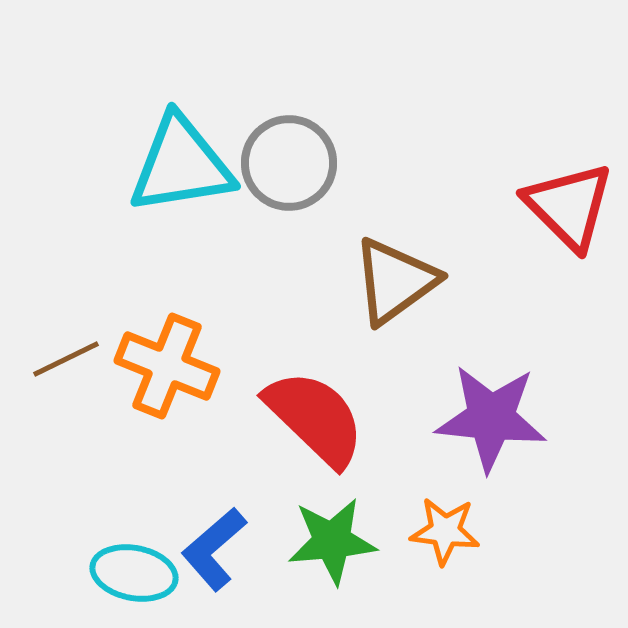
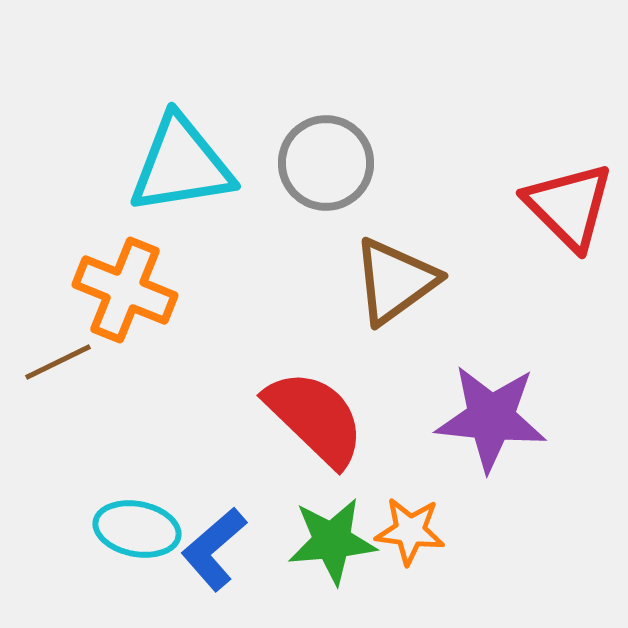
gray circle: moved 37 px right
brown line: moved 8 px left, 3 px down
orange cross: moved 42 px left, 76 px up
orange star: moved 35 px left
cyan ellipse: moved 3 px right, 44 px up
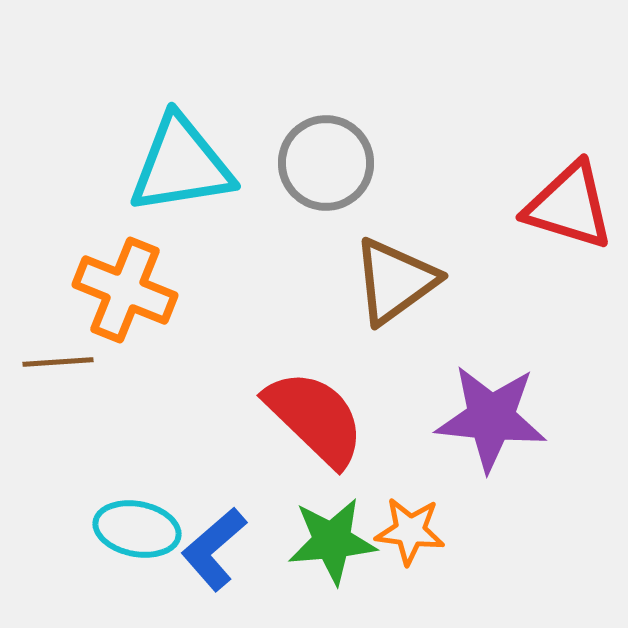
red triangle: rotated 28 degrees counterclockwise
brown line: rotated 22 degrees clockwise
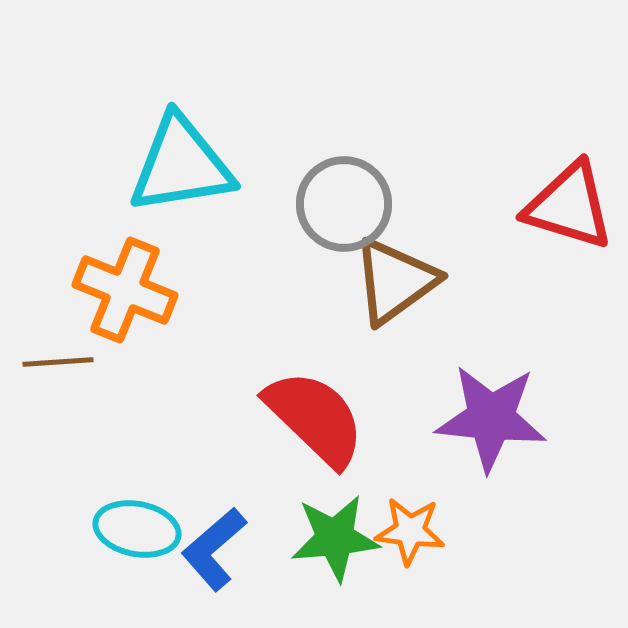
gray circle: moved 18 px right, 41 px down
green star: moved 3 px right, 3 px up
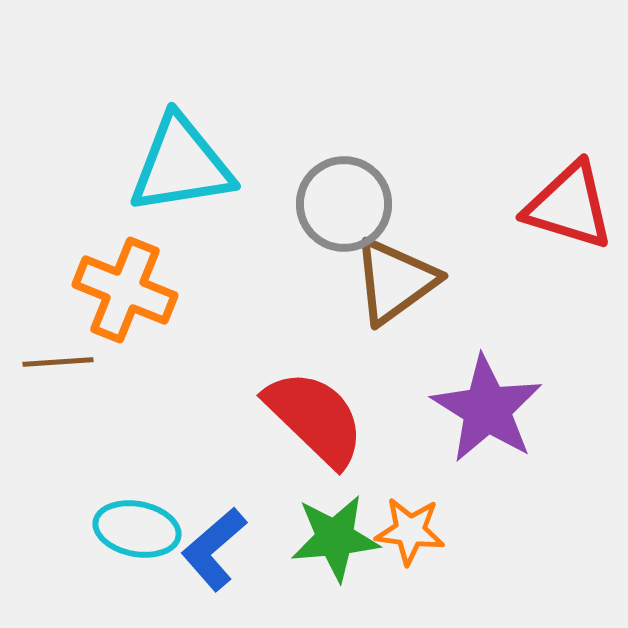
purple star: moved 4 px left, 9 px up; rotated 26 degrees clockwise
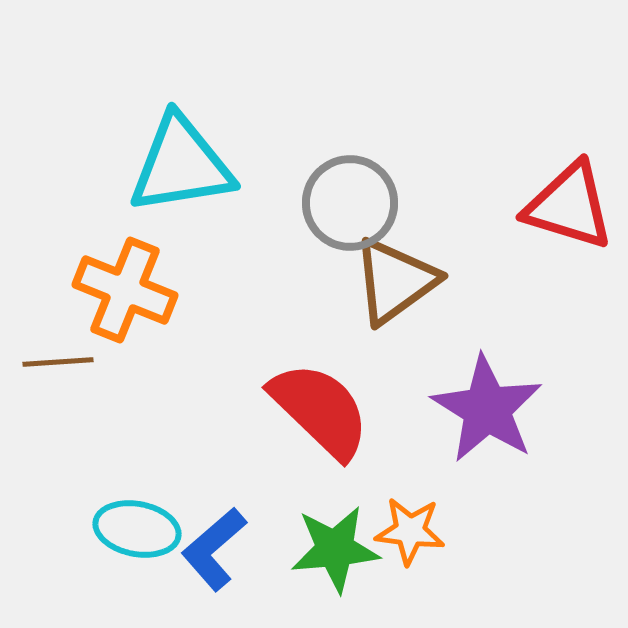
gray circle: moved 6 px right, 1 px up
red semicircle: moved 5 px right, 8 px up
green star: moved 11 px down
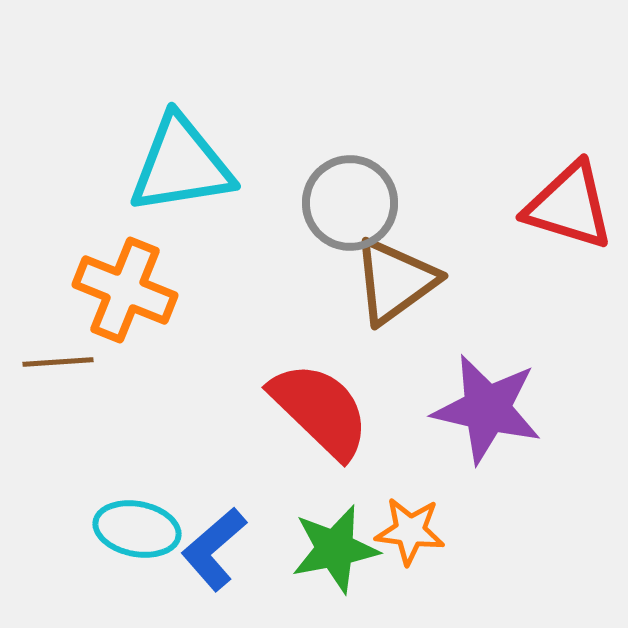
purple star: rotated 19 degrees counterclockwise
green star: rotated 6 degrees counterclockwise
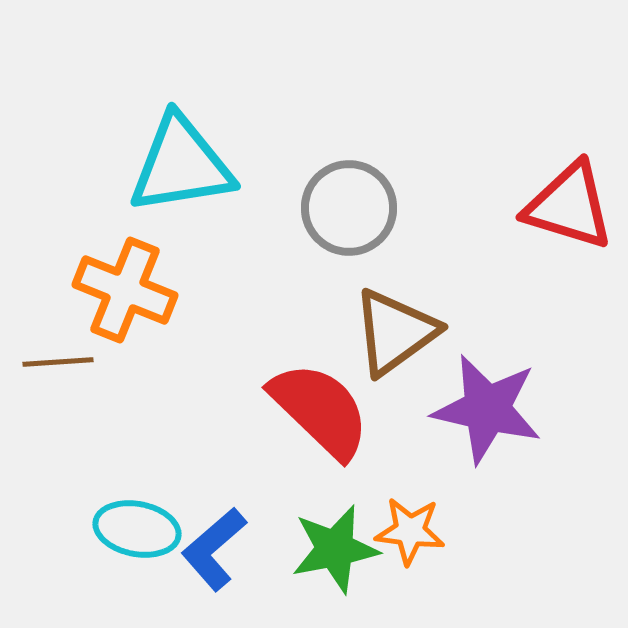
gray circle: moved 1 px left, 5 px down
brown triangle: moved 51 px down
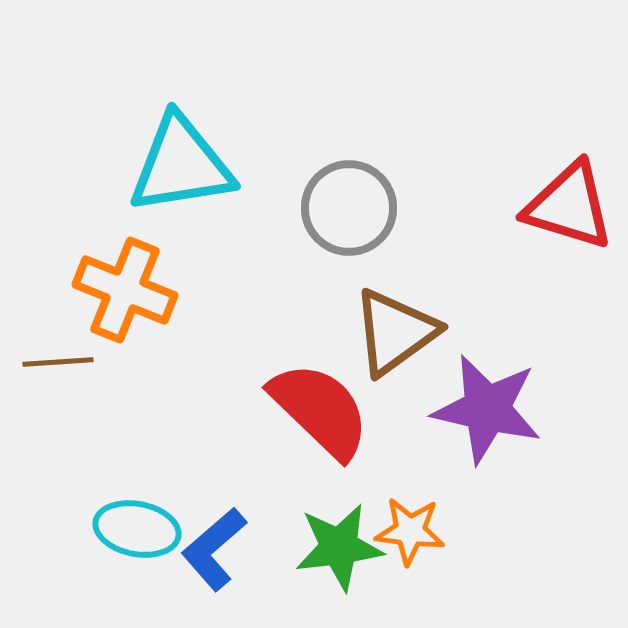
green star: moved 4 px right, 2 px up; rotated 4 degrees clockwise
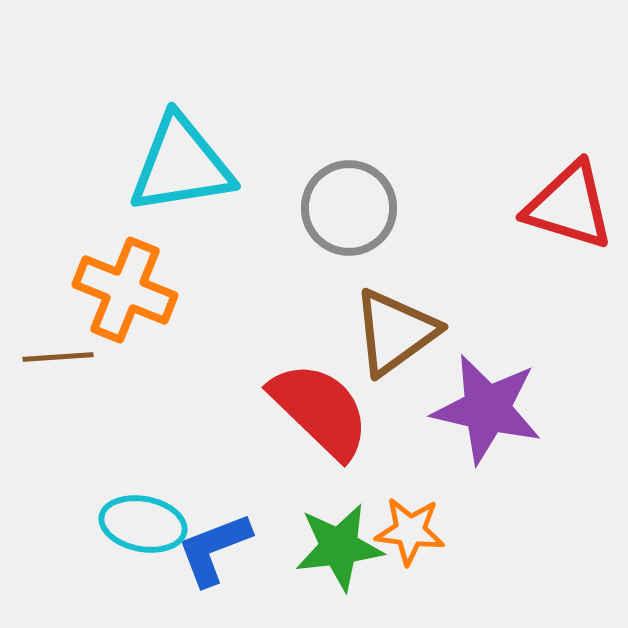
brown line: moved 5 px up
cyan ellipse: moved 6 px right, 5 px up
blue L-shape: rotated 20 degrees clockwise
